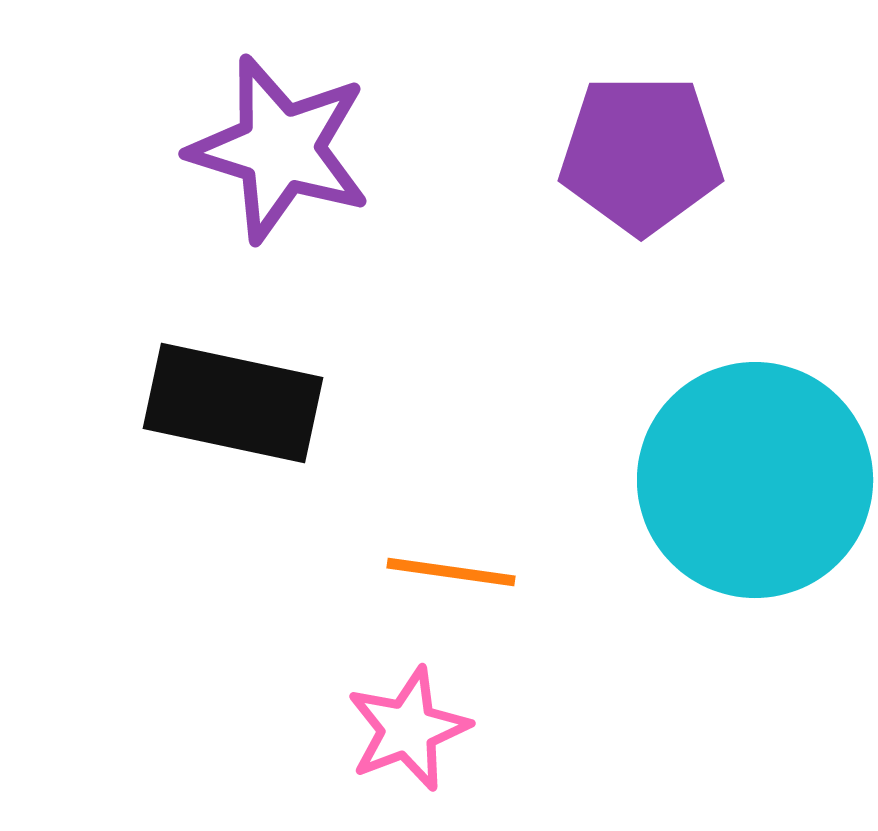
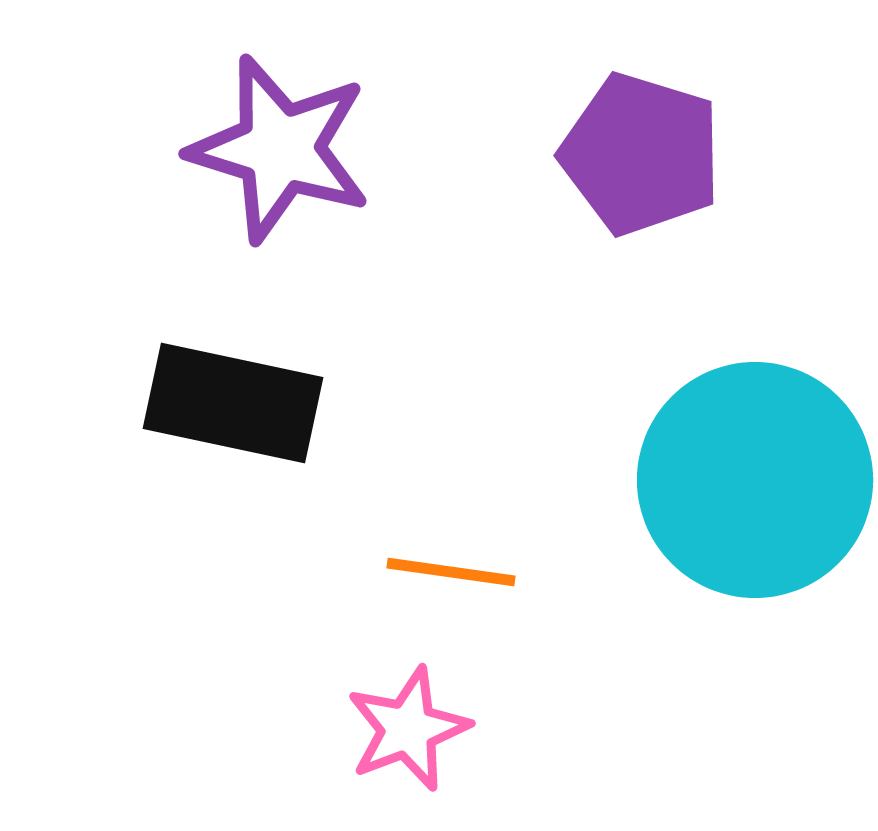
purple pentagon: rotated 17 degrees clockwise
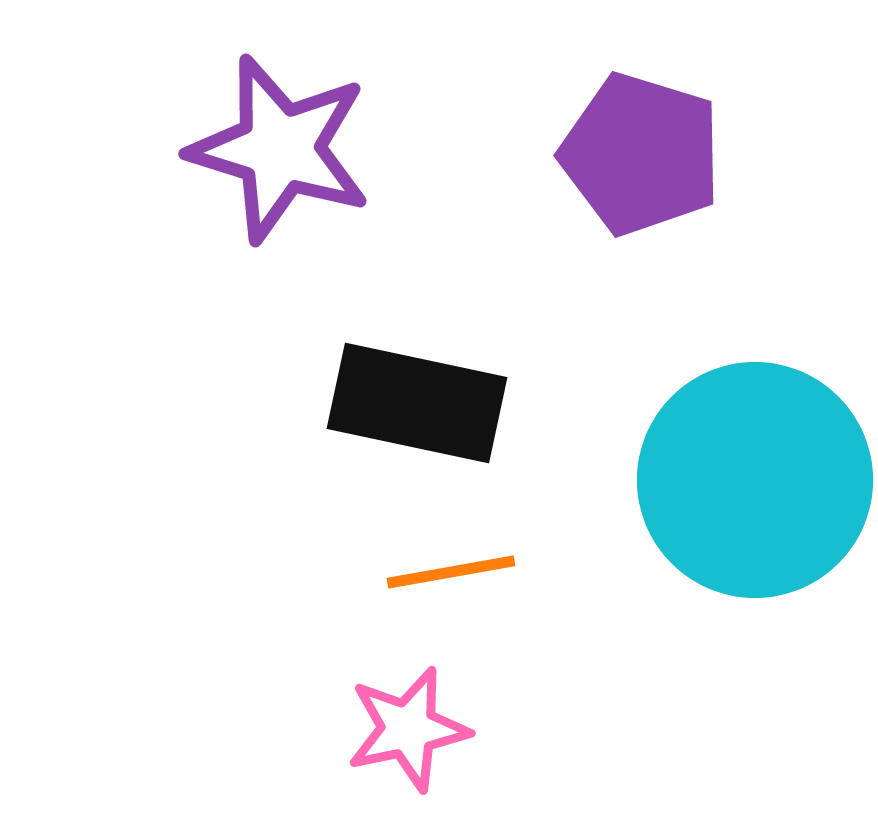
black rectangle: moved 184 px right
orange line: rotated 18 degrees counterclockwise
pink star: rotated 9 degrees clockwise
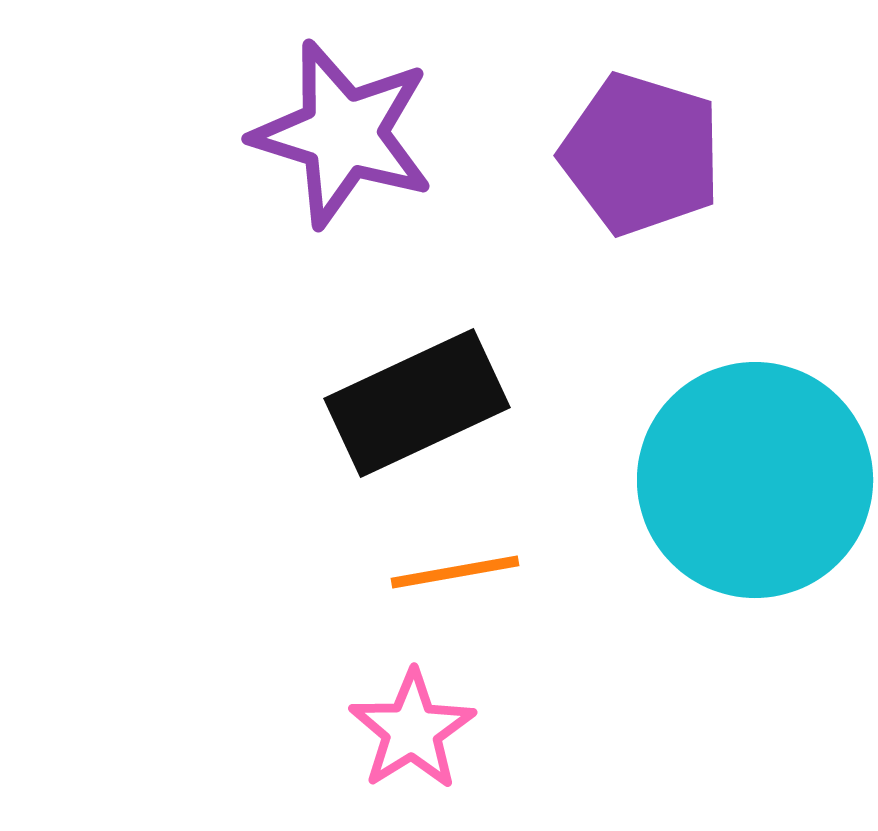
purple star: moved 63 px right, 15 px up
black rectangle: rotated 37 degrees counterclockwise
orange line: moved 4 px right
pink star: moved 4 px right, 1 px down; rotated 20 degrees counterclockwise
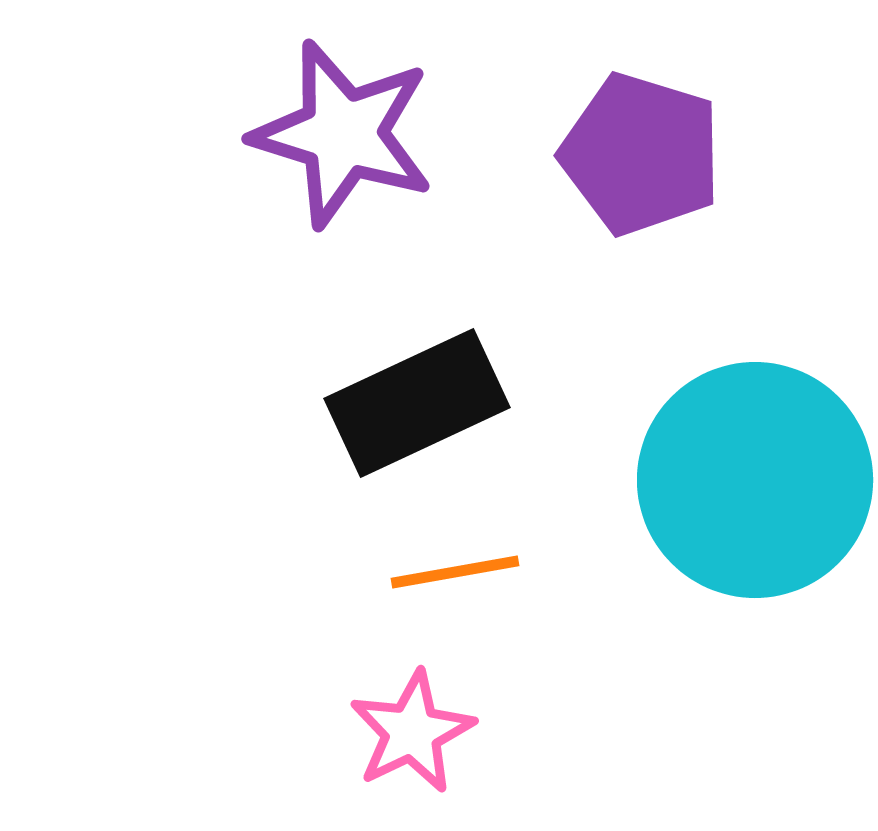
pink star: moved 2 px down; rotated 6 degrees clockwise
